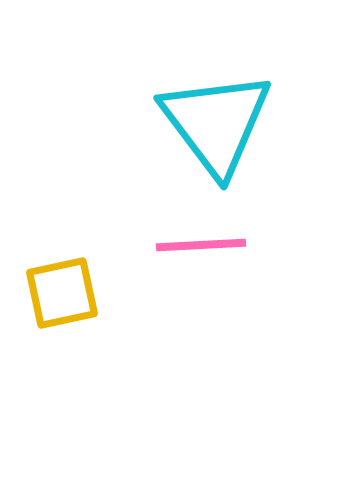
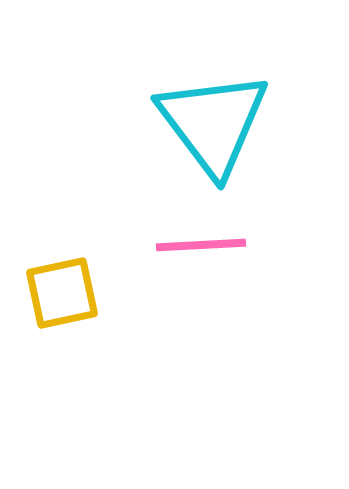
cyan triangle: moved 3 px left
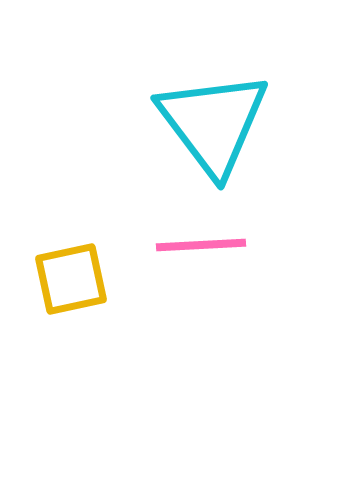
yellow square: moved 9 px right, 14 px up
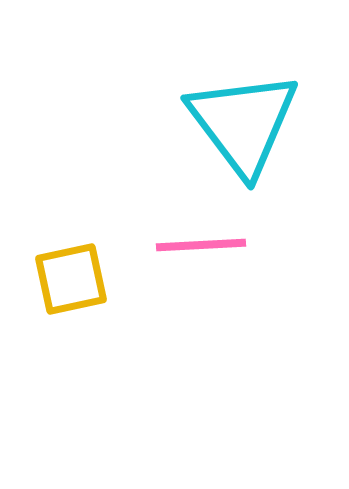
cyan triangle: moved 30 px right
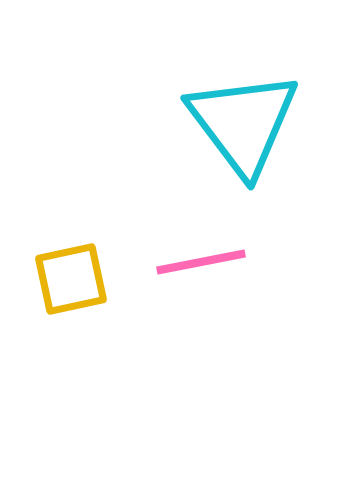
pink line: moved 17 px down; rotated 8 degrees counterclockwise
